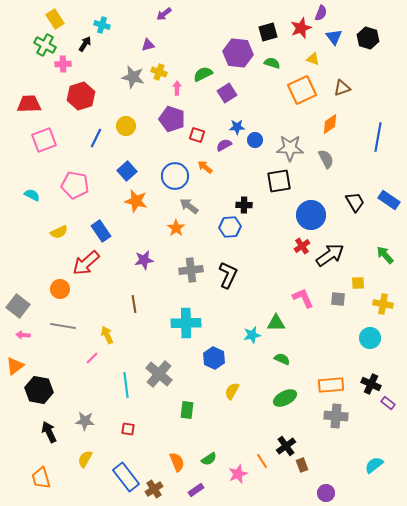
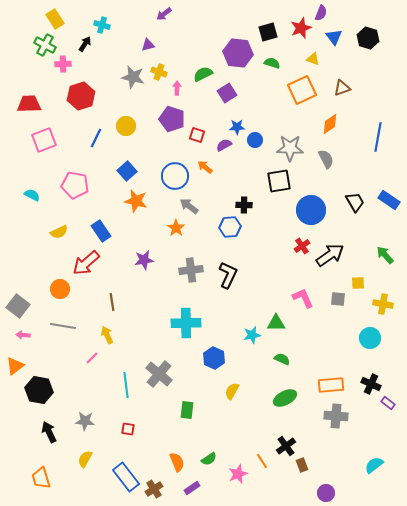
blue circle at (311, 215): moved 5 px up
brown line at (134, 304): moved 22 px left, 2 px up
purple rectangle at (196, 490): moved 4 px left, 2 px up
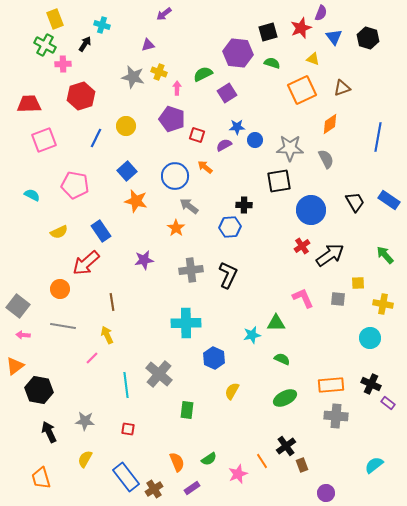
yellow rectangle at (55, 19): rotated 12 degrees clockwise
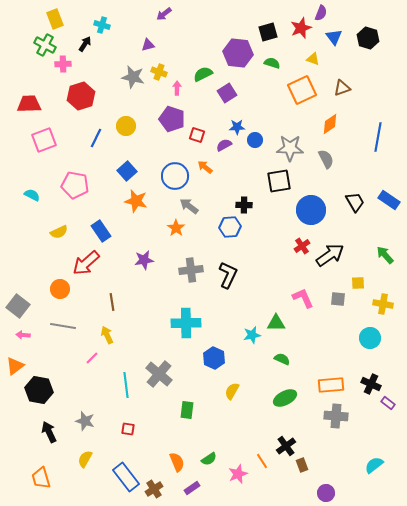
gray star at (85, 421): rotated 12 degrees clockwise
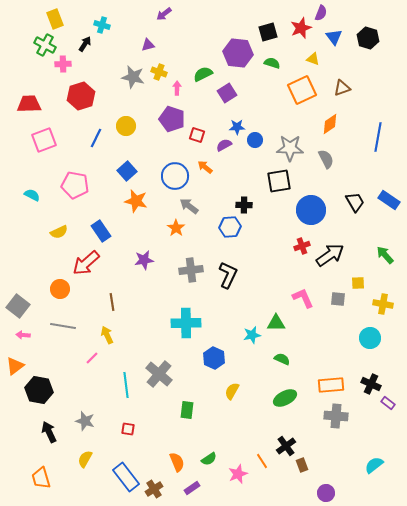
red cross at (302, 246): rotated 14 degrees clockwise
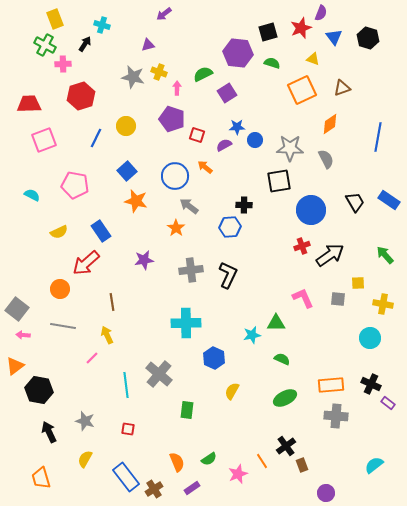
gray square at (18, 306): moved 1 px left, 3 px down
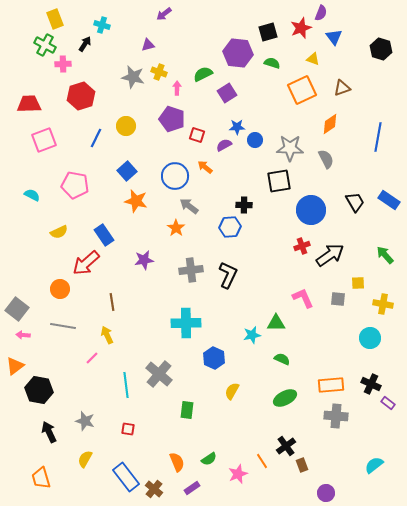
black hexagon at (368, 38): moved 13 px right, 11 px down
blue rectangle at (101, 231): moved 3 px right, 4 px down
brown cross at (154, 489): rotated 18 degrees counterclockwise
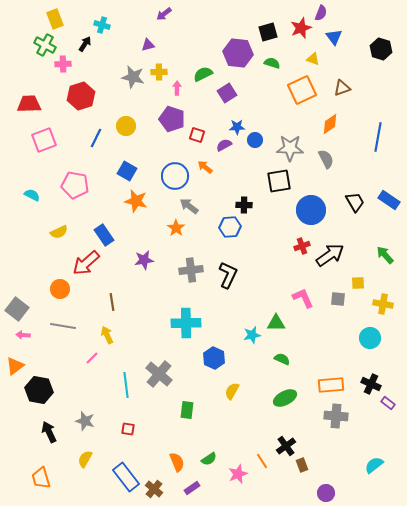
yellow cross at (159, 72): rotated 21 degrees counterclockwise
blue square at (127, 171): rotated 18 degrees counterclockwise
